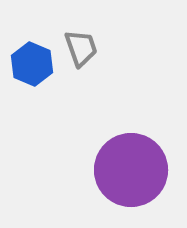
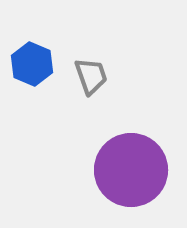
gray trapezoid: moved 10 px right, 28 px down
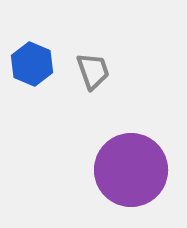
gray trapezoid: moved 2 px right, 5 px up
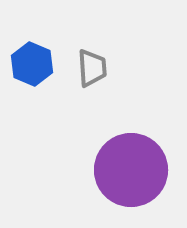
gray trapezoid: moved 1 px left, 3 px up; rotated 15 degrees clockwise
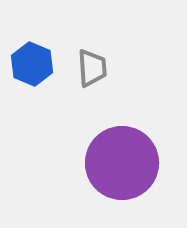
purple circle: moved 9 px left, 7 px up
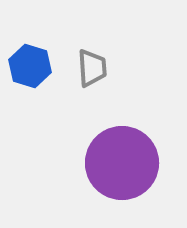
blue hexagon: moved 2 px left, 2 px down; rotated 6 degrees counterclockwise
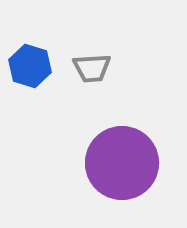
gray trapezoid: rotated 90 degrees clockwise
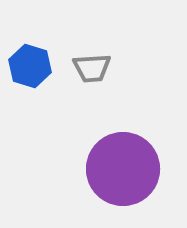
purple circle: moved 1 px right, 6 px down
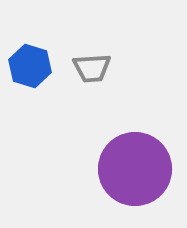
purple circle: moved 12 px right
